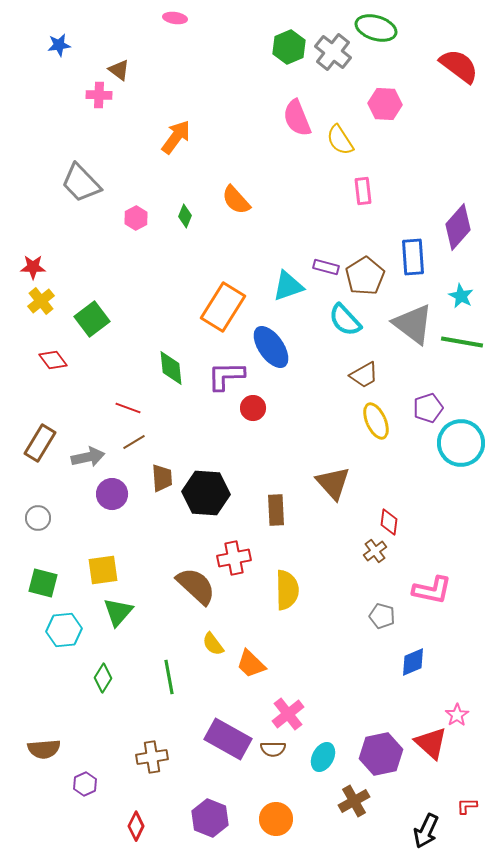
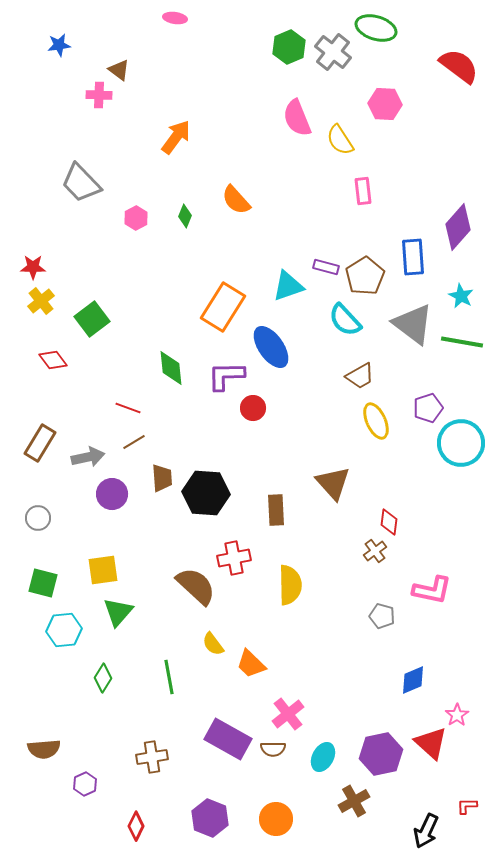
brown trapezoid at (364, 375): moved 4 px left, 1 px down
yellow semicircle at (287, 590): moved 3 px right, 5 px up
blue diamond at (413, 662): moved 18 px down
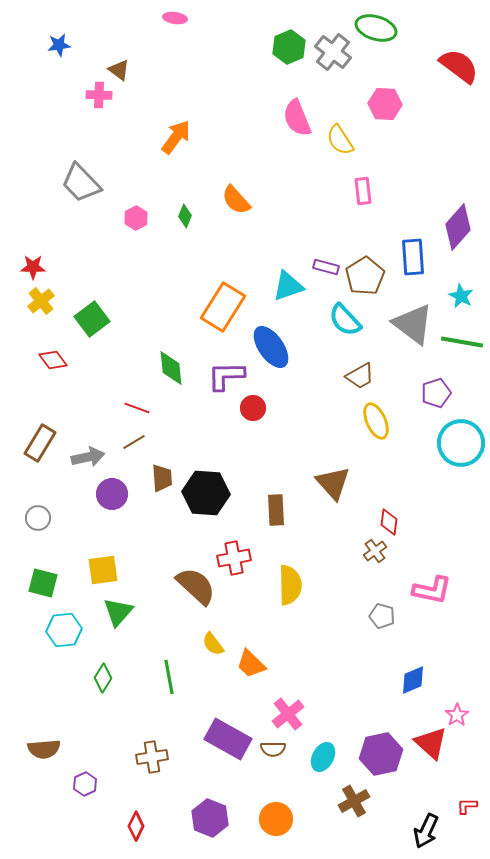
red line at (128, 408): moved 9 px right
purple pentagon at (428, 408): moved 8 px right, 15 px up
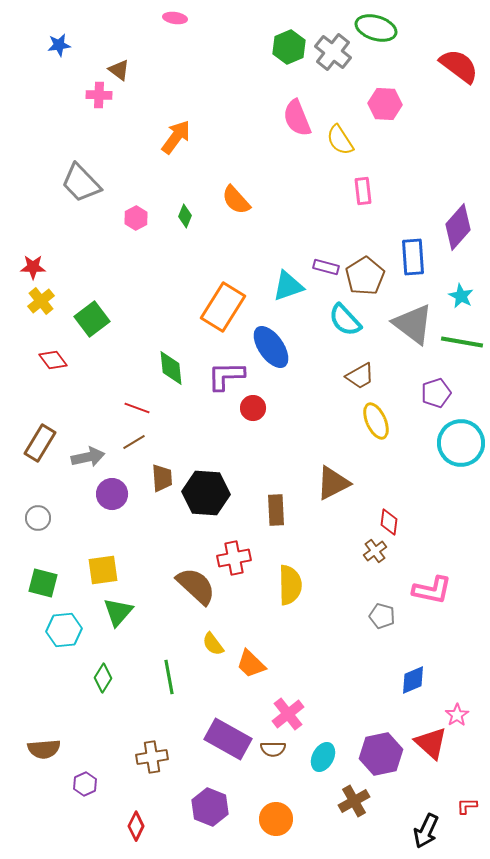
brown triangle at (333, 483): rotated 45 degrees clockwise
purple hexagon at (210, 818): moved 11 px up
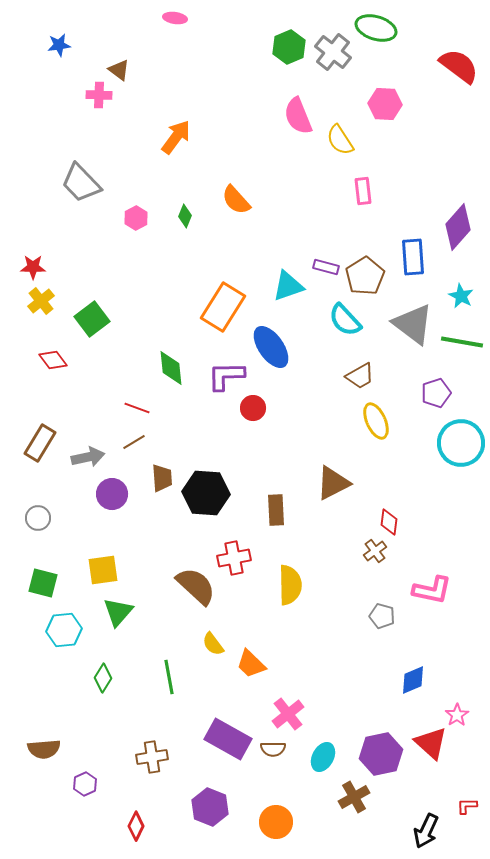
pink semicircle at (297, 118): moved 1 px right, 2 px up
brown cross at (354, 801): moved 4 px up
orange circle at (276, 819): moved 3 px down
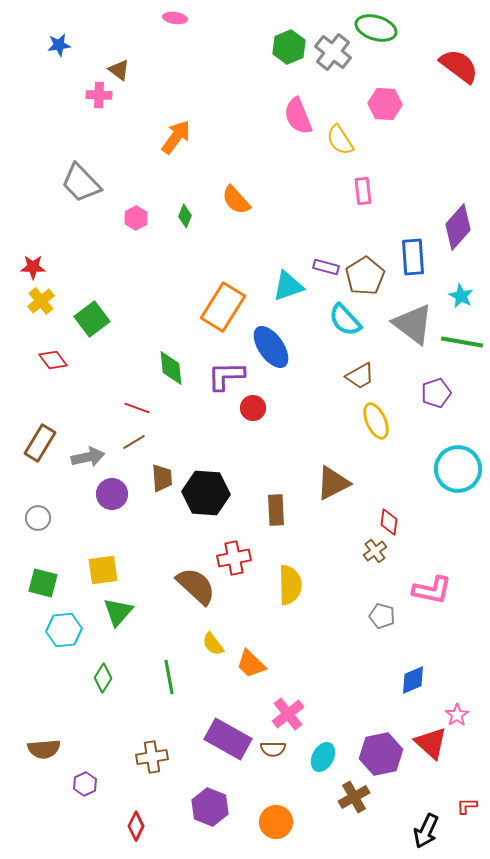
cyan circle at (461, 443): moved 3 px left, 26 px down
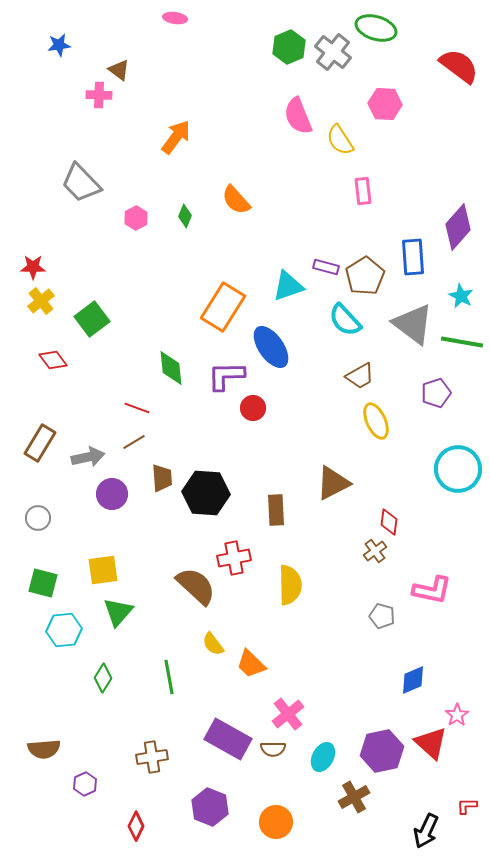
purple hexagon at (381, 754): moved 1 px right, 3 px up
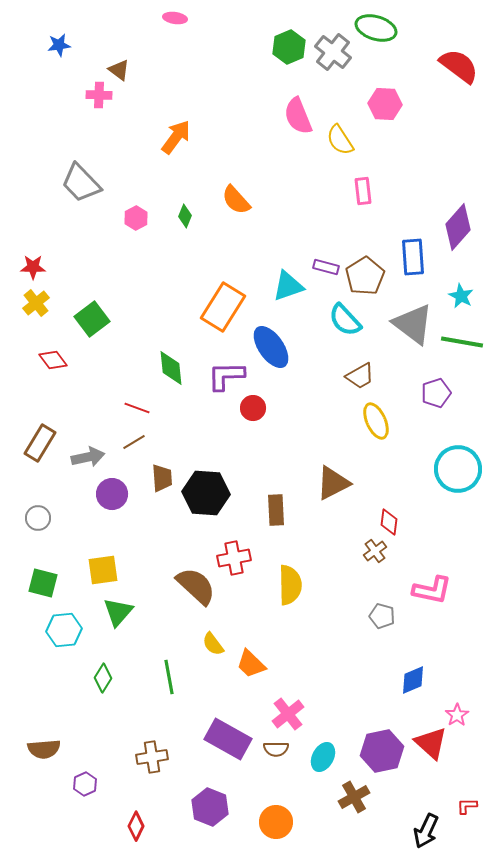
yellow cross at (41, 301): moved 5 px left, 2 px down
brown semicircle at (273, 749): moved 3 px right
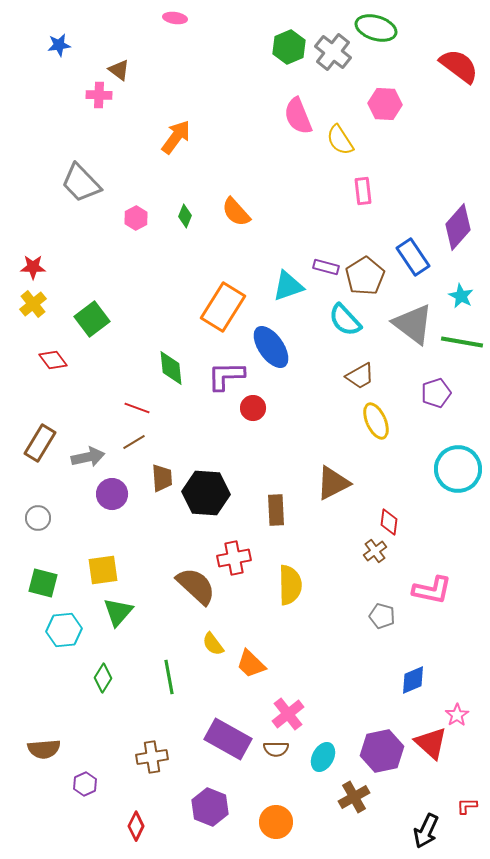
orange semicircle at (236, 200): moved 12 px down
blue rectangle at (413, 257): rotated 30 degrees counterclockwise
yellow cross at (36, 303): moved 3 px left, 1 px down
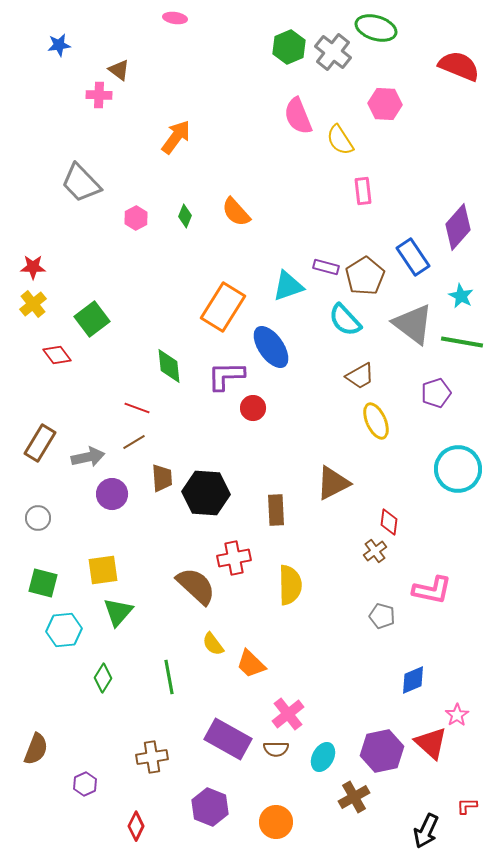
red semicircle at (459, 66): rotated 15 degrees counterclockwise
red diamond at (53, 360): moved 4 px right, 5 px up
green diamond at (171, 368): moved 2 px left, 2 px up
brown semicircle at (44, 749): moved 8 px left; rotated 64 degrees counterclockwise
